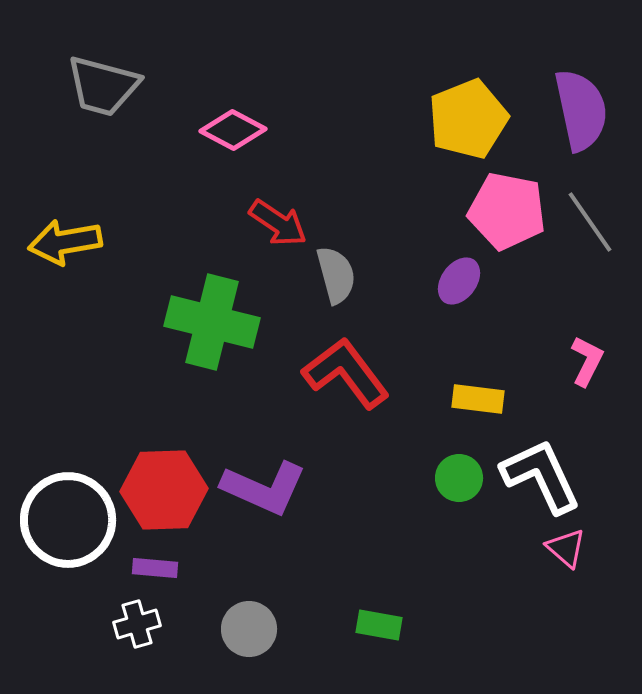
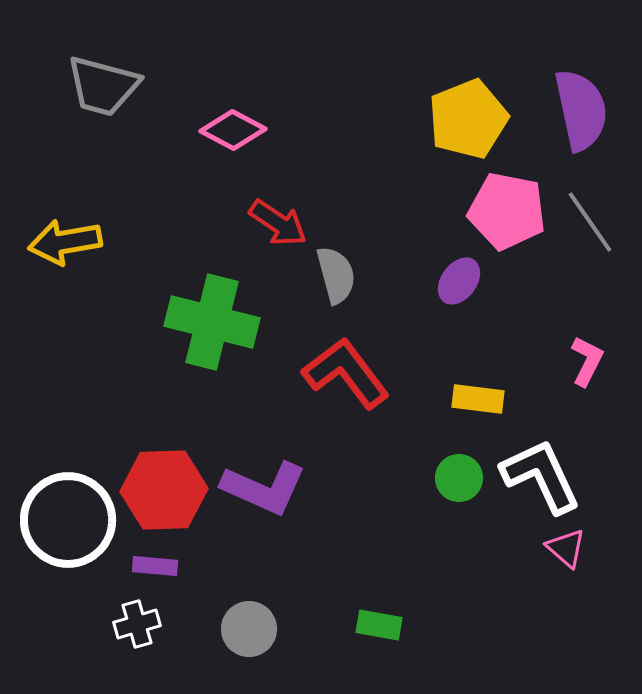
purple rectangle: moved 2 px up
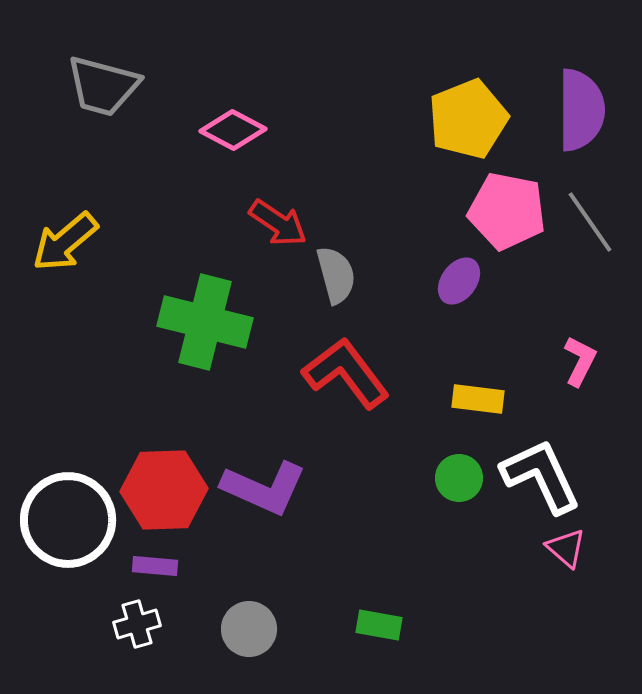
purple semicircle: rotated 12 degrees clockwise
yellow arrow: rotated 30 degrees counterclockwise
green cross: moved 7 px left
pink L-shape: moved 7 px left
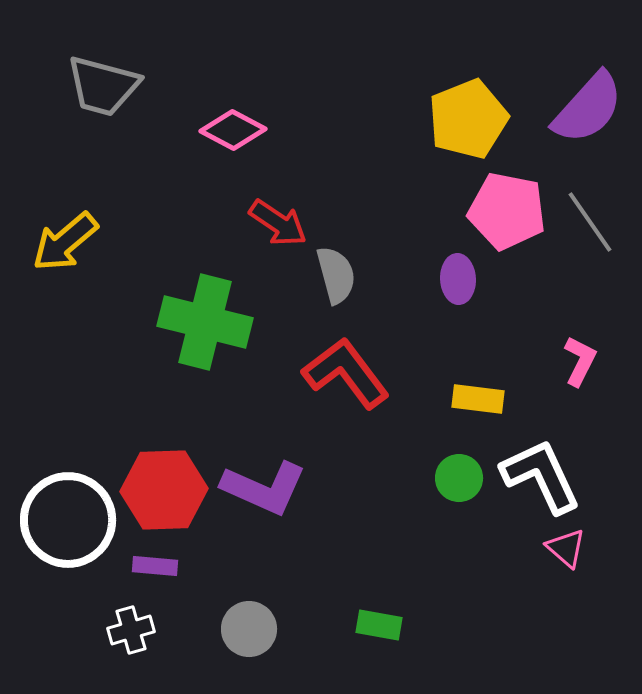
purple semicircle: moved 7 px right, 2 px up; rotated 42 degrees clockwise
purple ellipse: moved 1 px left, 2 px up; rotated 39 degrees counterclockwise
white cross: moved 6 px left, 6 px down
